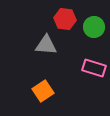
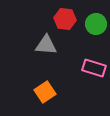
green circle: moved 2 px right, 3 px up
orange square: moved 2 px right, 1 px down
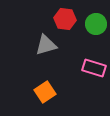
gray triangle: rotated 20 degrees counterclockwise
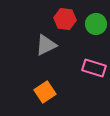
gray triangle: rotated 10 degrees counterclockwise
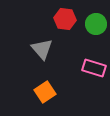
gray triangle: moved 4 px left, 4 px down; rotated 45 degrees counterclockwise
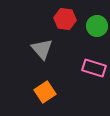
green circle: moved 1 px right, 2 px down
